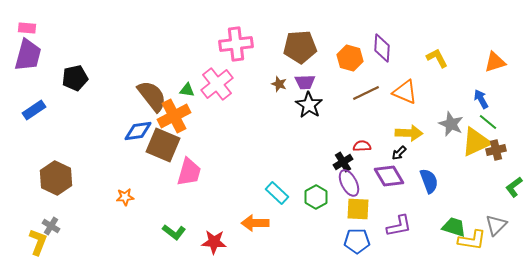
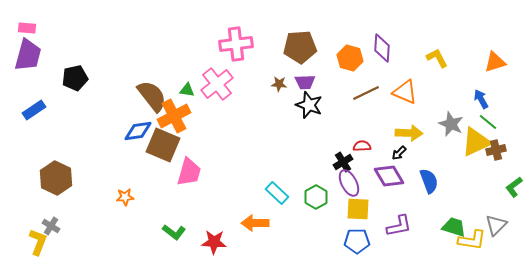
brown star at (279, 84): rotated 14 degrees counterclockwise
black star at (309, 105): rotated 12 degrees counterclockwise
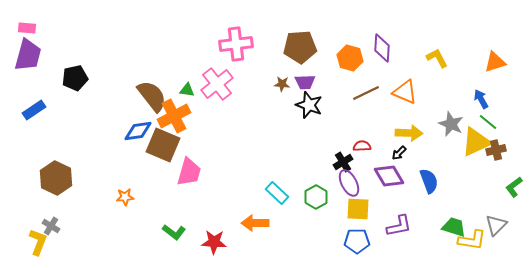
brown star at (279, 84): moved 3 px right
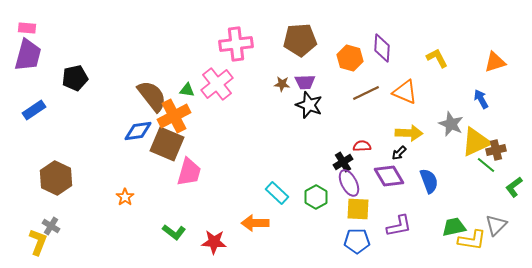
brown pentagon at (300, 47): moved 7 px up
green line at (488, 122): moved 2 px left, 43 px down
brown square at (163, 145): moved 4 px right, 1 px up
orange star at (125, 197): rotated 30 degrees counterclockwise
green trapezoid at (454, 227): rotated 30 degrees counterclockwise
